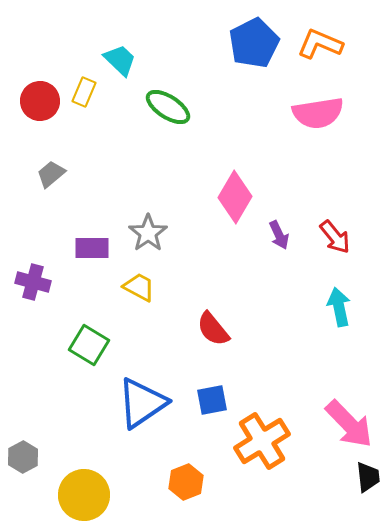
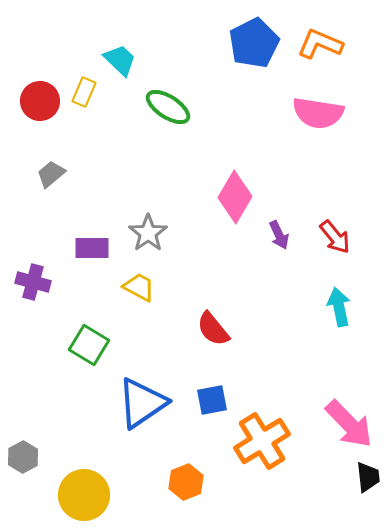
pink semicircle: rotated 18 degrees clockwise
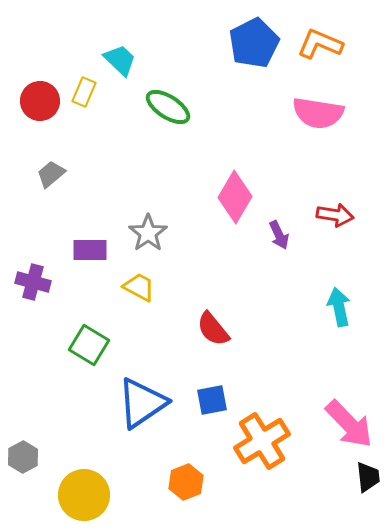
red arrow: moved 22 px up; rotated 42 degrees counterclockwise
purple rectangle: moved 2 px left, 2 px down
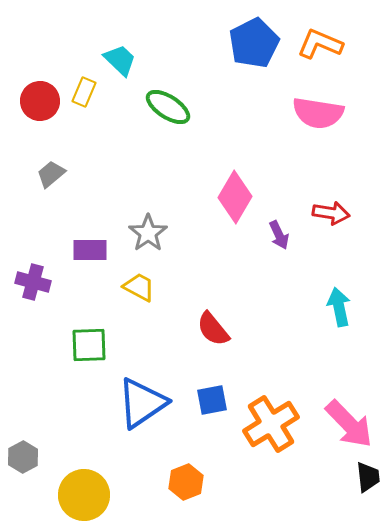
red arrow: moved 4 px left, 2 px up
green square: rotated 33 degrees counterclockwise
orange cross: moved 9 px right, 17 px up
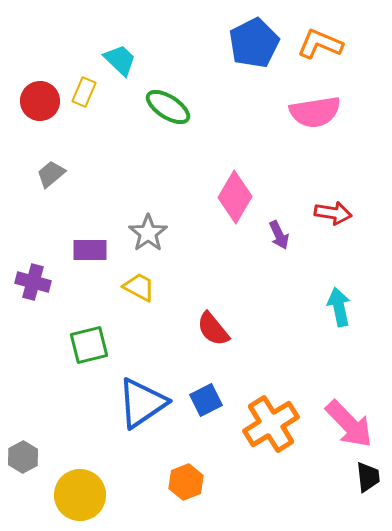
pink semicircle: moved 3 px left, 1 px up; rotated 18 degrees counterclockwise
red arrow: moved 2 px right
green square: rotated 12 degrees counterclockwise
blue square: moved 6 px left; rotated 16 degrees counterclockwise
yellow circle: moved 4 px left
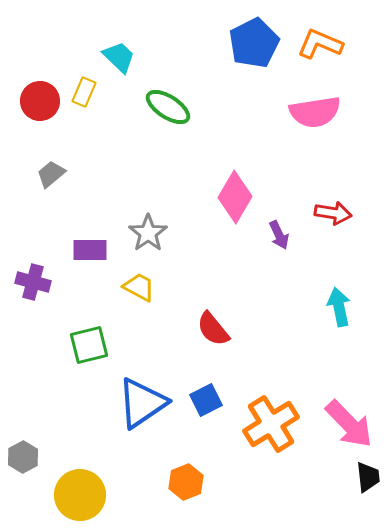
cyan trapezoid: moved 1 px left, 3 px up
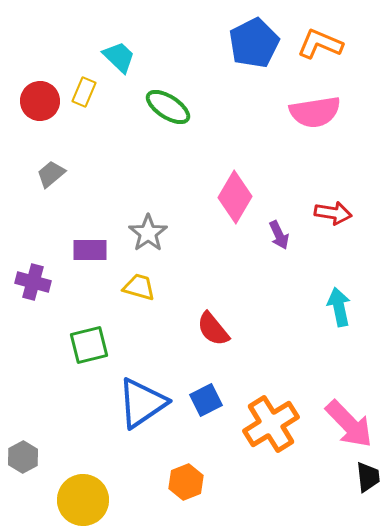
yellow trapezoid: rotated 12 degrees counterclockwise
yellow circle: moved 3 px right, 5 px down
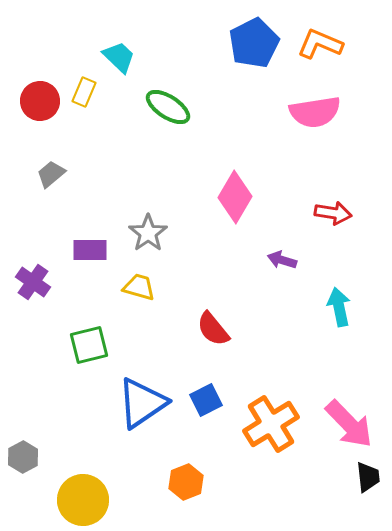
purple arrow: moved 3 px right, 25 px down; rotated 132 degrees clockwise
purple cross: rotated 20 degrees clockwise
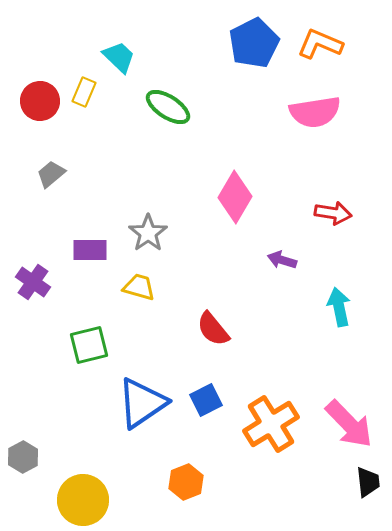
black trapezoid: moved 5 px down
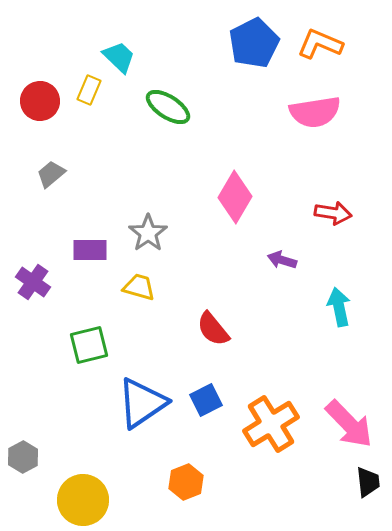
yellow rectangle: moved 5 px right, 2 px up
